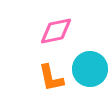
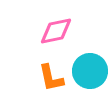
cyan circle: moved 2 px down
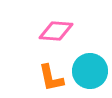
pink diamond: rotated 16 degrees clockwise
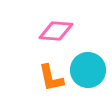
cyan circle: moved 2 px left, 1 px up
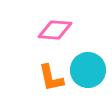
pink diamond: moved 1 px left, 1 px up
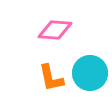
cyan circle: moved 2 px right, 3 px down
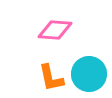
cyan circle: moved 1 px left, 1 px down
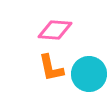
orange L-shape: moved 10 px up
